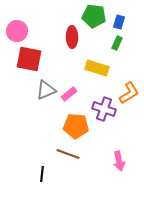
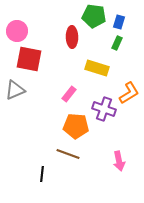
gray triangle: moved 31 px left
pink rectangle: rotated 14 degrees counterclockwise
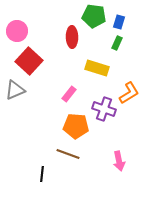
red square: moved 2 px down; rotated 32 degrees clockwise
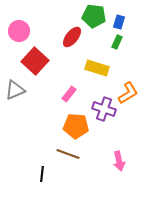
pink circle: moved 2 px right
red ellipse: rotated 40 degrees clockwise
green rectangle: moved 1 px up
red square: moved 6 px right
orange L-shape: moved 1 px left
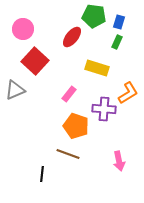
pink circle: moved 4 px right, 2 px up
purple cross: rotated 15 degrees counterclockwise
orange pentagon: rotated 15 degrees clockwise
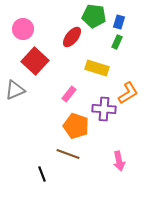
black line: rotated 28 degrees counterclockwise
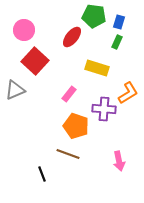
pink circle: moved 1 px right, 1 px down
